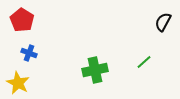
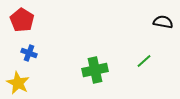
black semicircle: rotated 72 degrees clockwise
green line: moved 1 px up
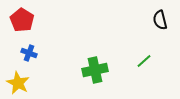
black semicircle: moved 3 px left, 2 px up; rotated 114 degrees counterclockwise
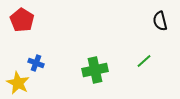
black semicircle: moved 1 px down
blue cross: moved 7 px right, 10 px down
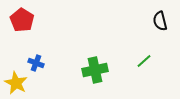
yellow star: moved 2 px left
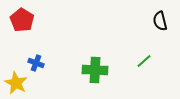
green cross: rotated 15 degrees clockwise
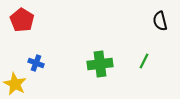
green line: rotated 21 degrees counterclockwise
green cross: moved 5 px right, 6 px up; rotated 10 degrees counterclockwise
yellow star: moved 1 px left, 1 px down
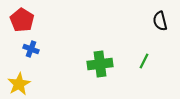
blue cross: moved 5 px left, 14 px up
yellow star: moved 4 px right; rotated 15 degrees clockwise
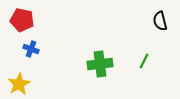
red pentagon: rotated 20 degrees counterclockwise
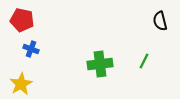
yellow star: moved 2 px right
